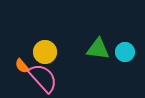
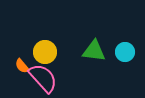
green triangle: moved 4 px left, 2 px down
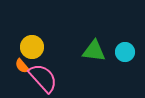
yellow circle: moved 13 px left, 5 px up
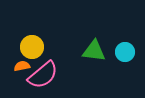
orange semicircle: rotated 119 degrees clockwise
pink semicircle: moved 3 px up; rotated 92 degrees clockwise
